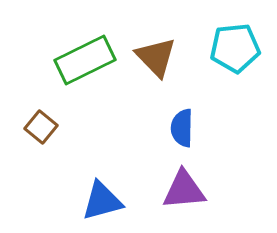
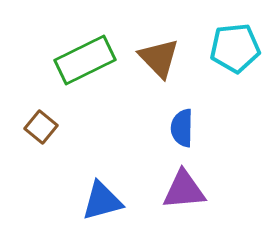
brown triangle: moved 3 px right, 1 px down
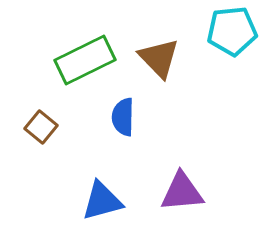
cyan pentagon: moved 3 px left, 17 px up
blue semicircle: moved 59 px left, 11 px up
purple triangle: moved 2 px left, 2 px down
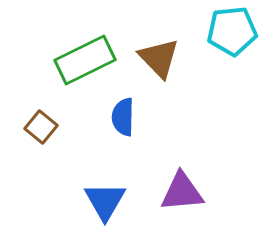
blue triangle: moved 3 px right; rotated 45 degrees counterclockwise
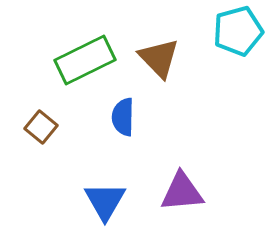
cyan pentagon: moved 6 px right; rotated 9 degrees counterclockwise
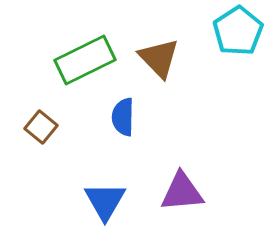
cyan pentagon: rotated 18 degrees counterclockwise
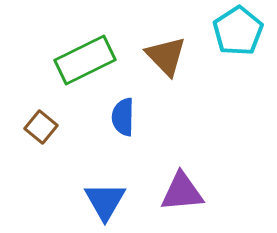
brown triangle: moved 7 px right, 2 px up
